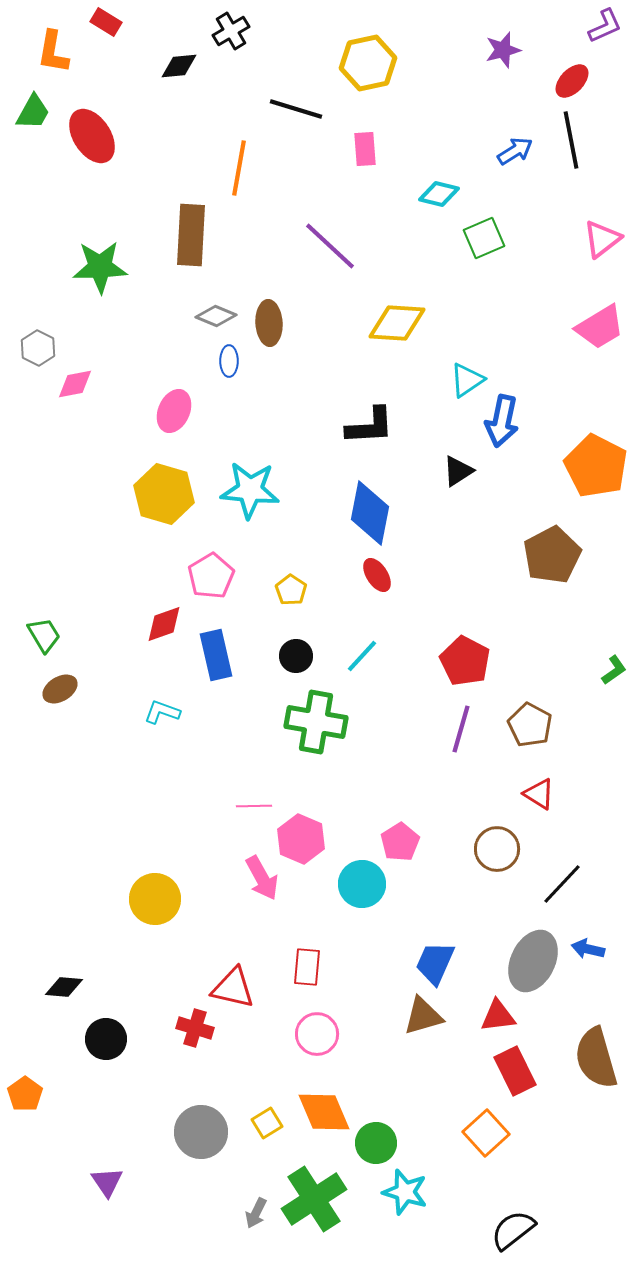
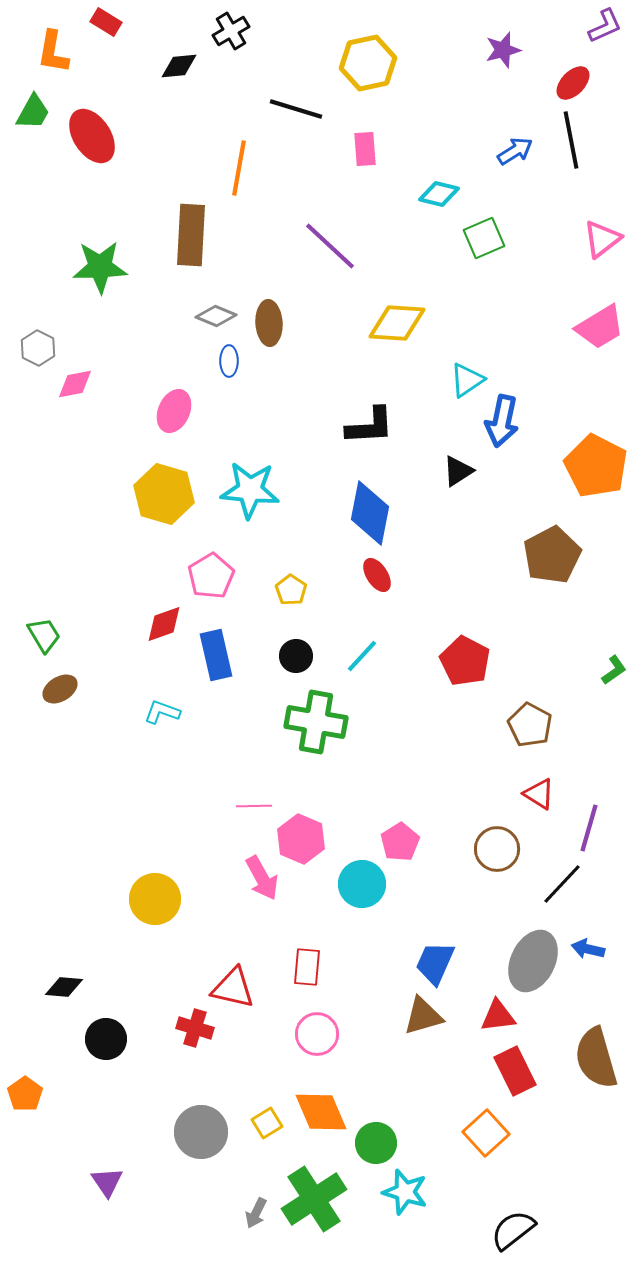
red ellipse at (572, 81): moved 1 px right, 2 px down
purple line at (461, 729): moved 128 px right, 99 px down
orange diamond at (324, 1112): moved 3 px left
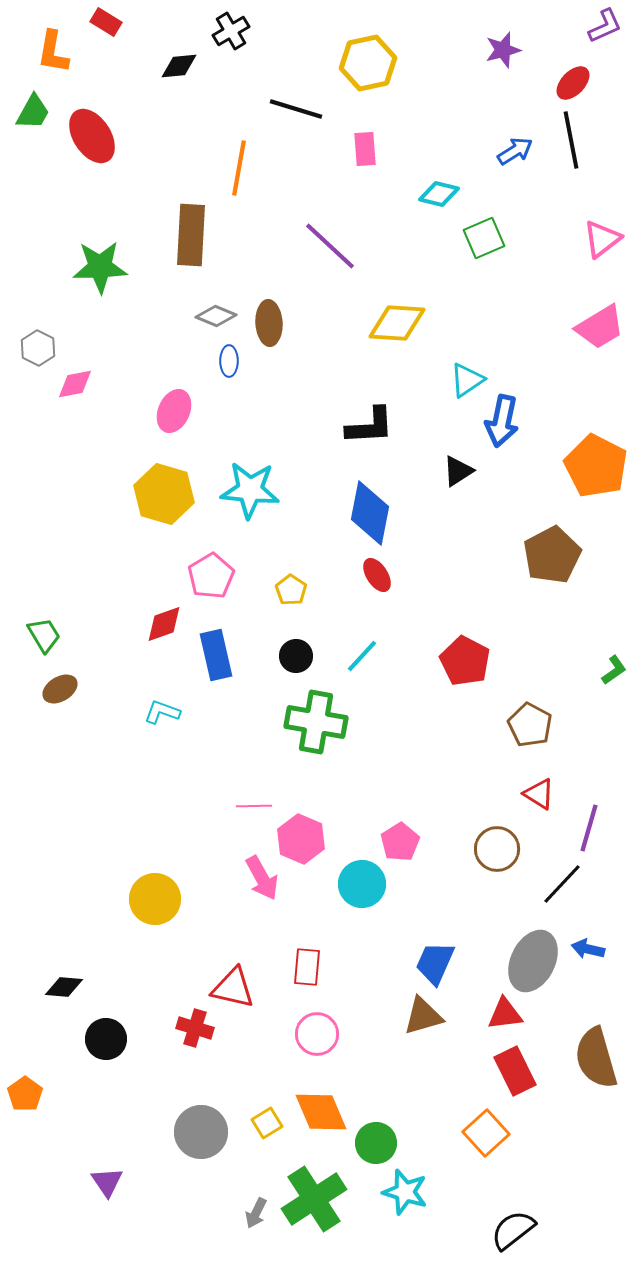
red triangle at (498, 1016): moved 7 px right, 2 px up
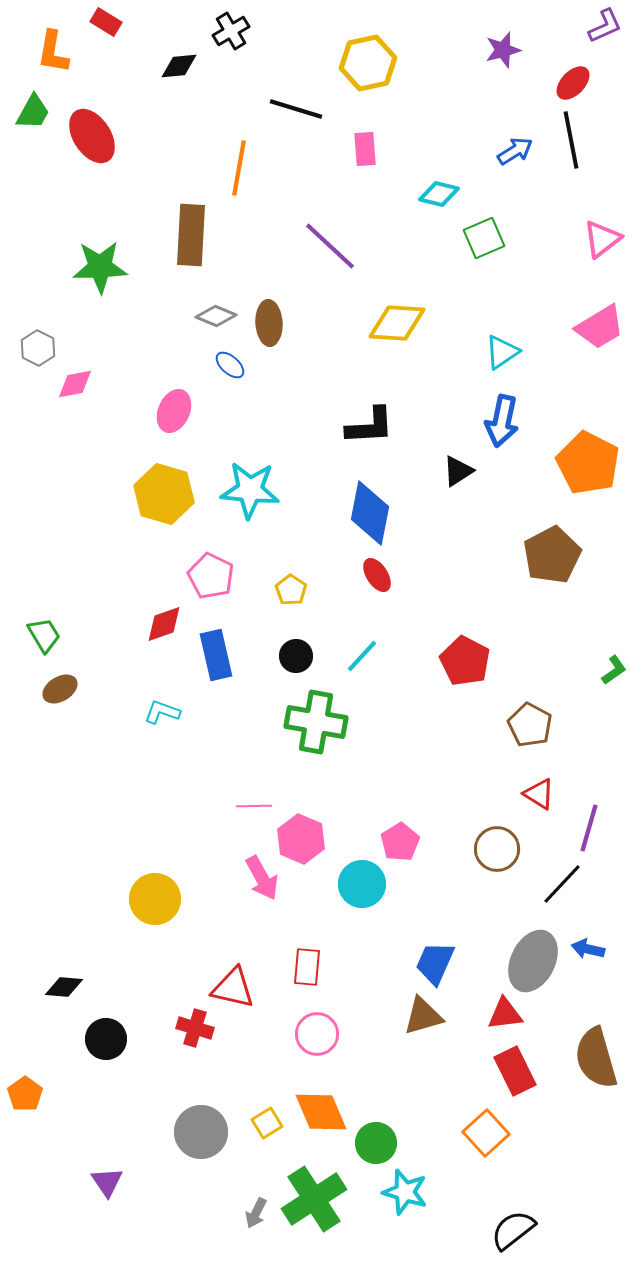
blue ellipse at (229, 361): moved 1 px right, 4 px down; rotated 48 degrees counterclockwise
cyan triangle at (467, 380): moved 35 px right, 28 px up
orange pentagon at (596, 466): moved 8 px left, 3 px up
pink pentagon at (211, 576): rotated 15 degrees counterclockwise
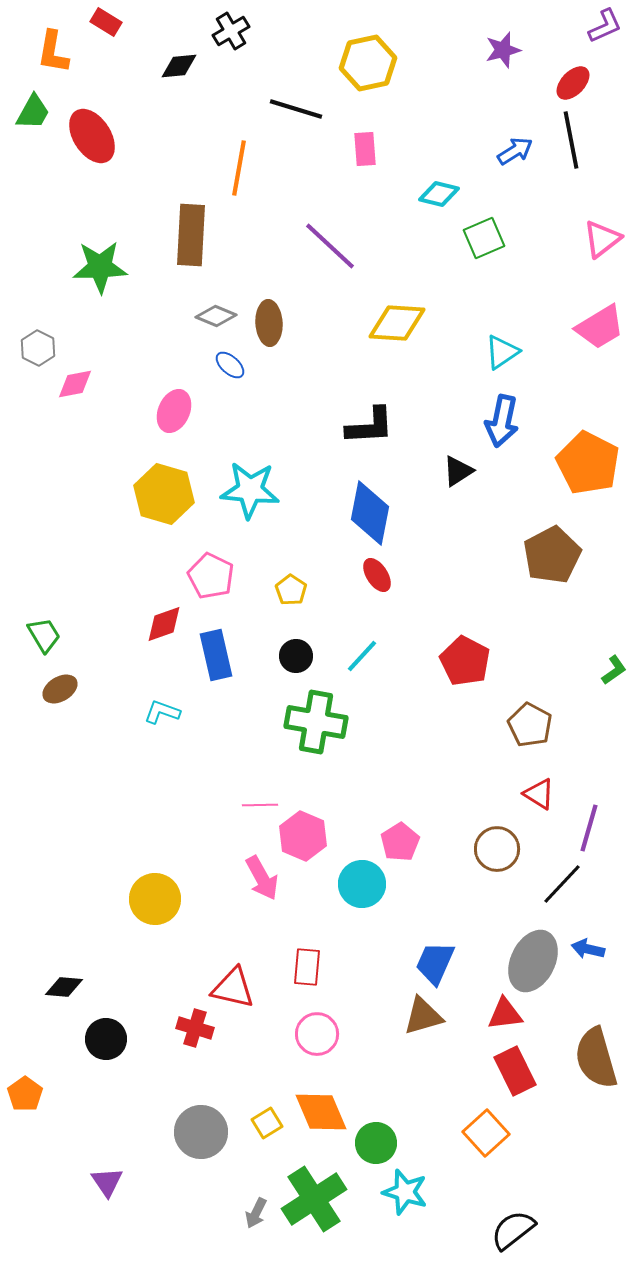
pink line at (254, 806): moved 6 px right, 1 px up
pink hexagon at (301, 839): moved 2 px right, 3 px up
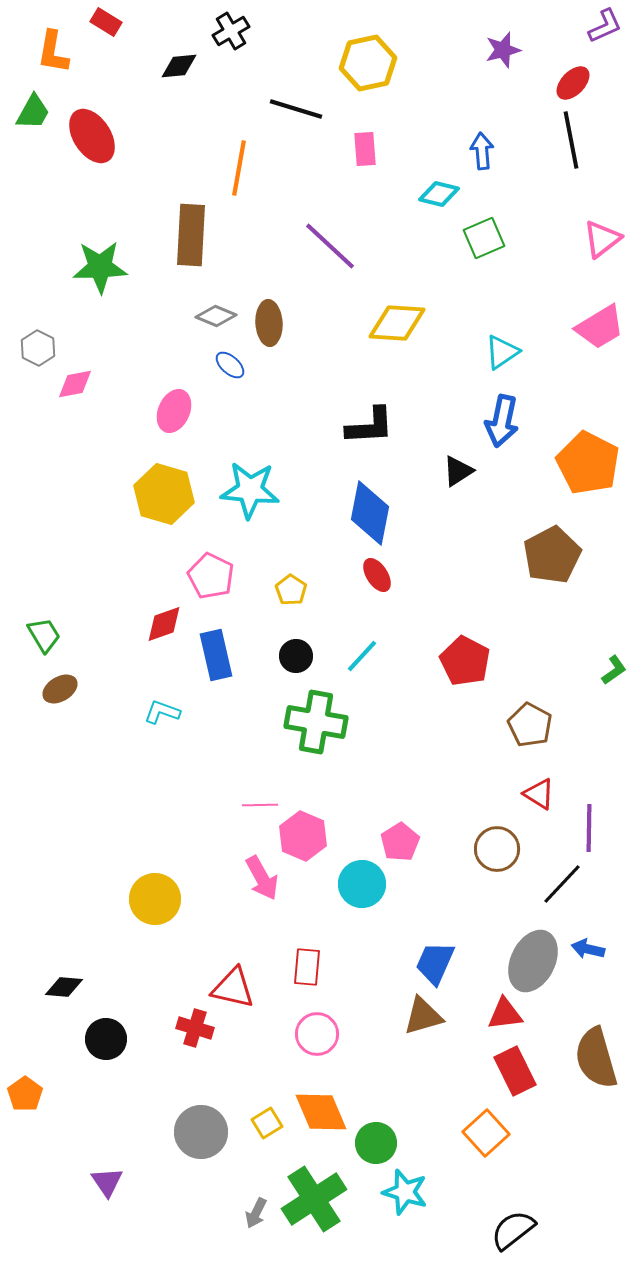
blue arrow at (515, 151): moved 33 px left; rotated 63 degrees counterclockwise
purple line at (589, 828): rotated 15 degrees counterclockwise
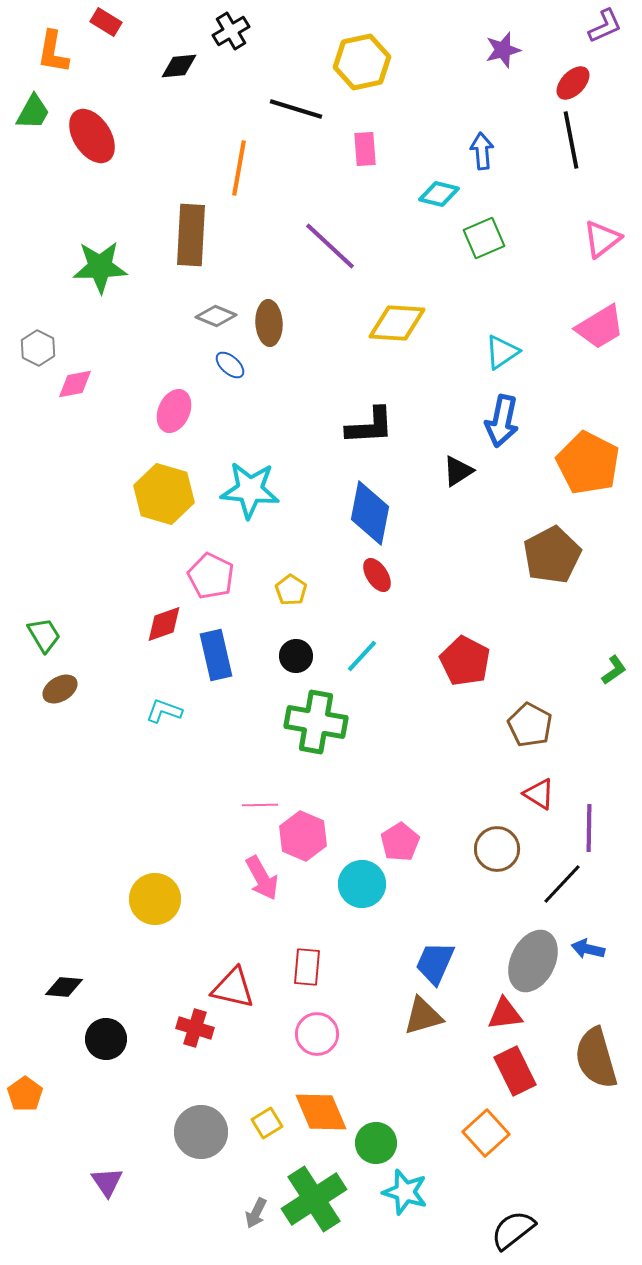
yellow hexagon at (368, 63): moved 6 px left, 1 px up
cyan L-shape at (162, 712): moved 2 px right, 1 px up
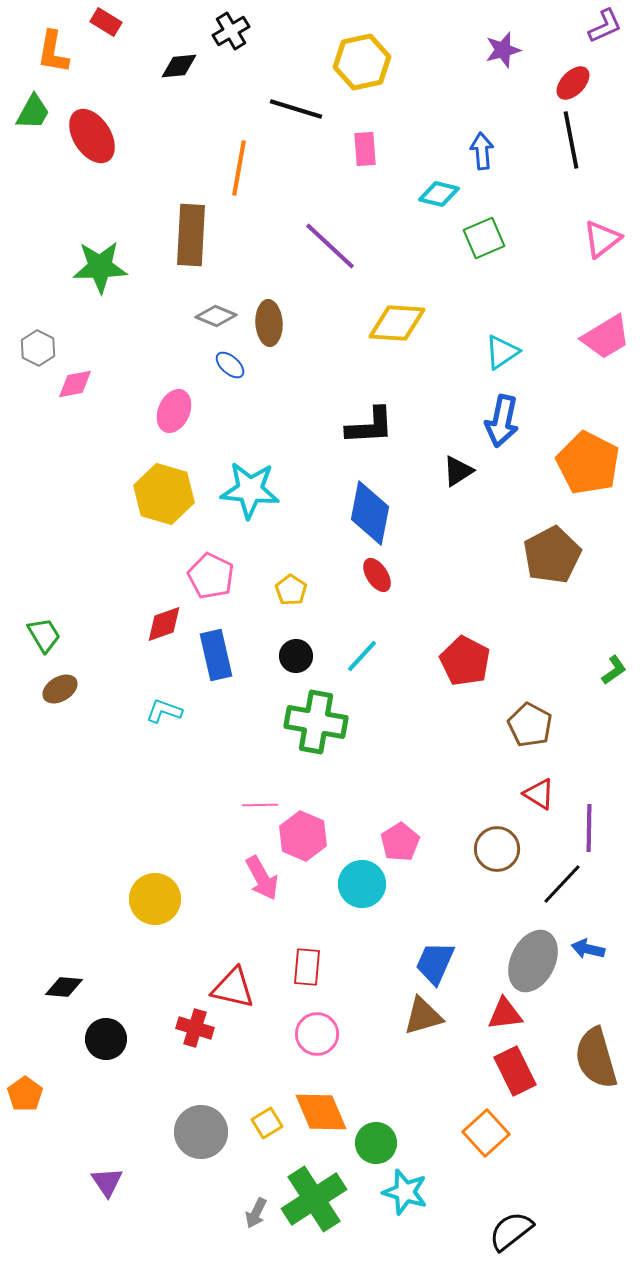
pink trapezoid at (600, 327): moved 6 px right, 10 px down
black semicircle at (513, 1230): moved 2 px left, 1 px down
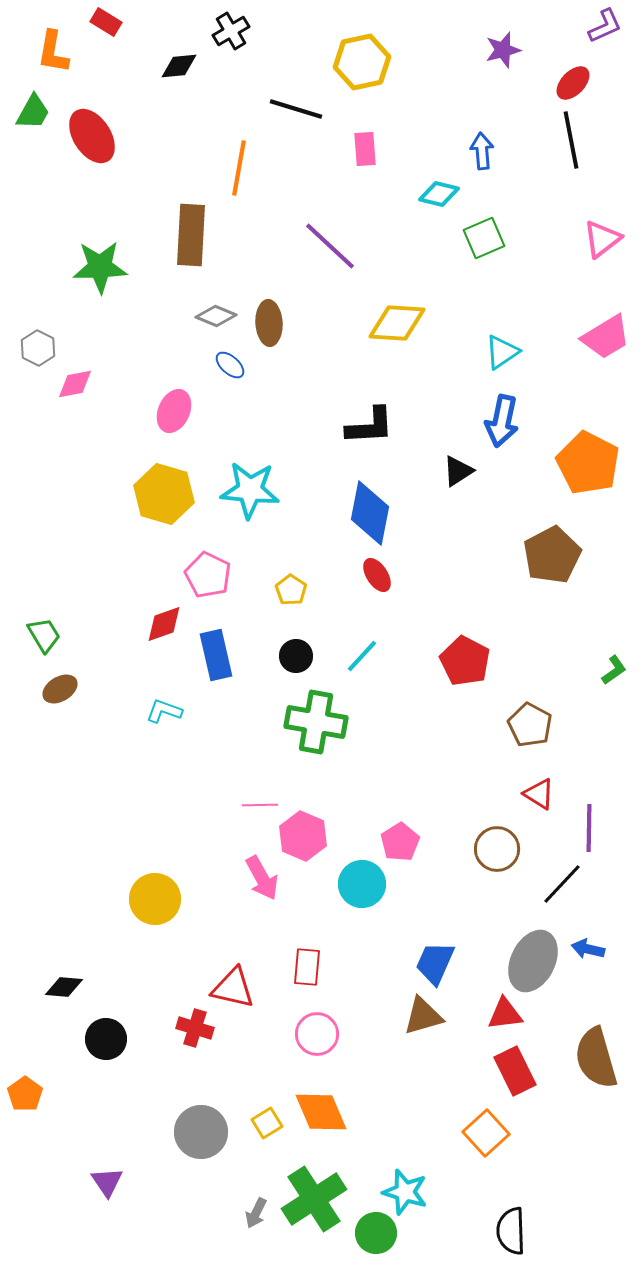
pink pentagon at (211, 576): moved 3 px left, 1 px up
green circle at (376, 1143): moved 90 px down
black semicircle at (511, 1231): rotated 54 degrees counterclockwise
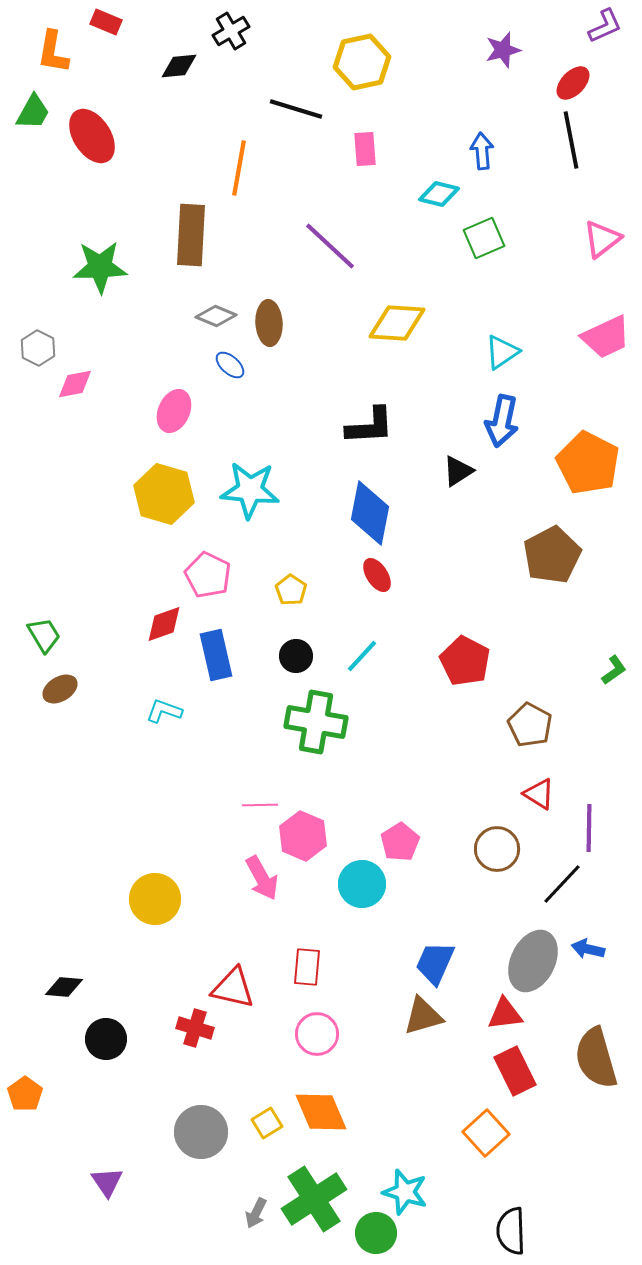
red rectangle at (106, 22): rotated 8 degrees counterclockwise
pink trapezoid at (606, 337): rotated 6 degrees clockwise
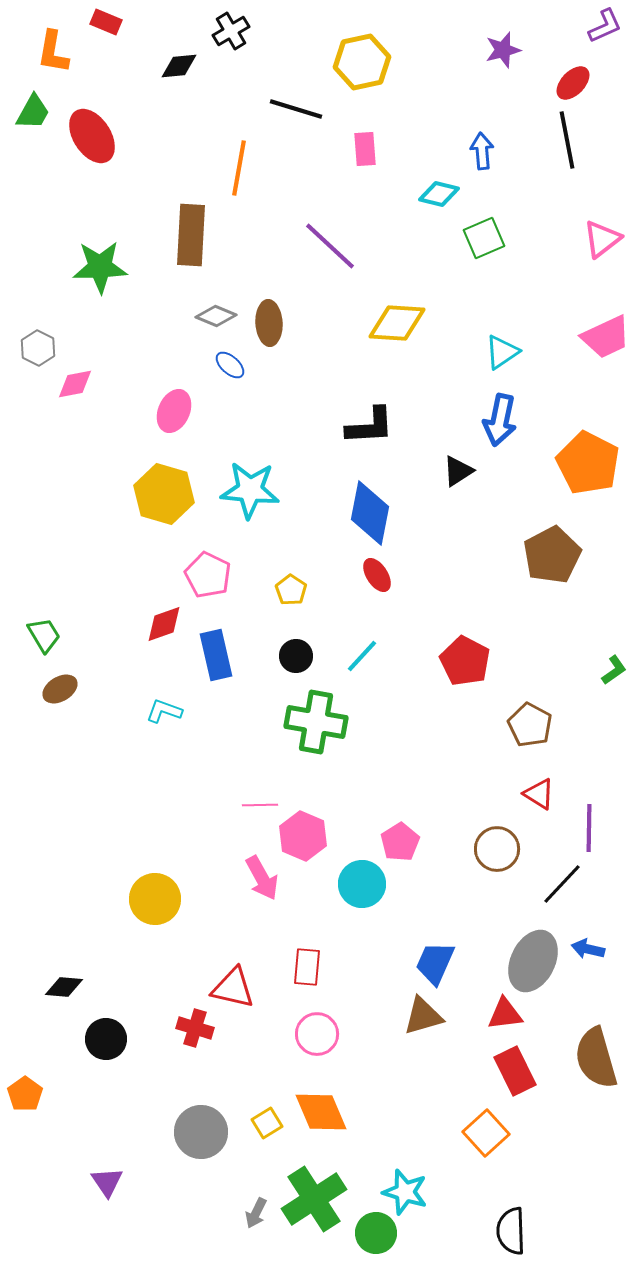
black line at (571, 140): moved 4 px left
blue arrow at (502, 421): moved 2 px left, 1 px up
